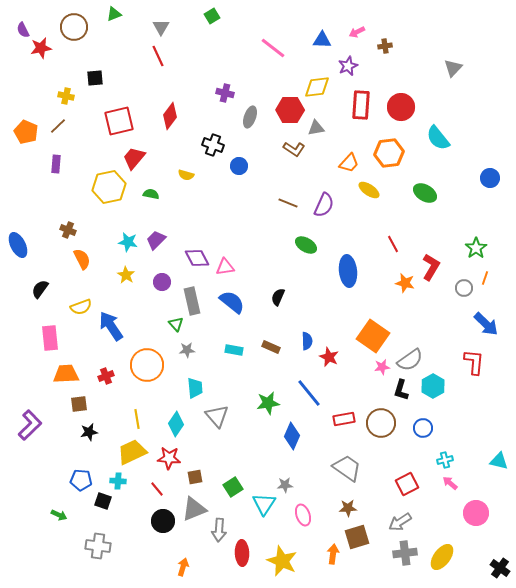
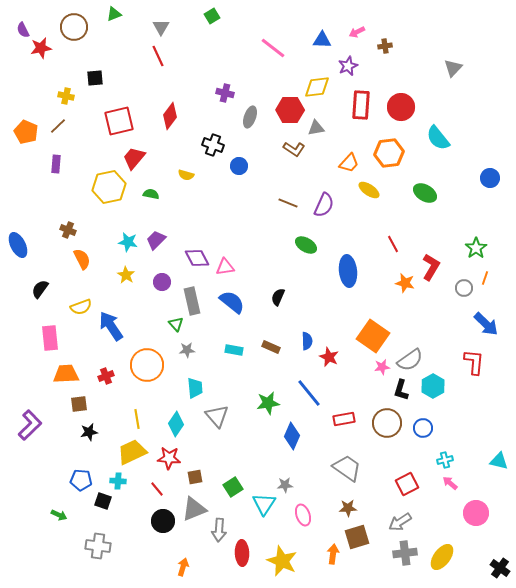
brown circle at (381, 423): moved 6 px right
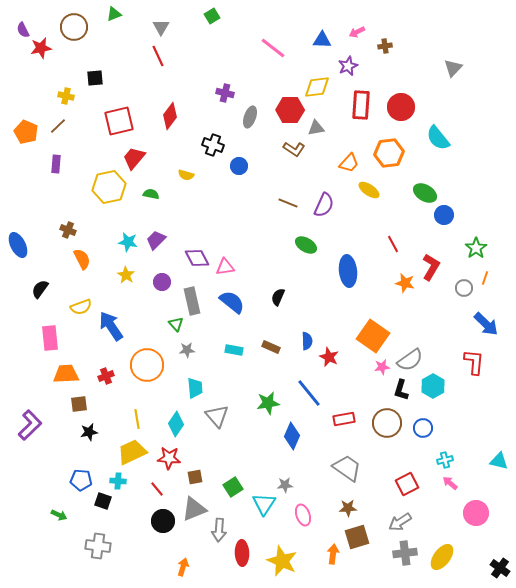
blue circle at (490, 178): moved 46 px left, 37 px down
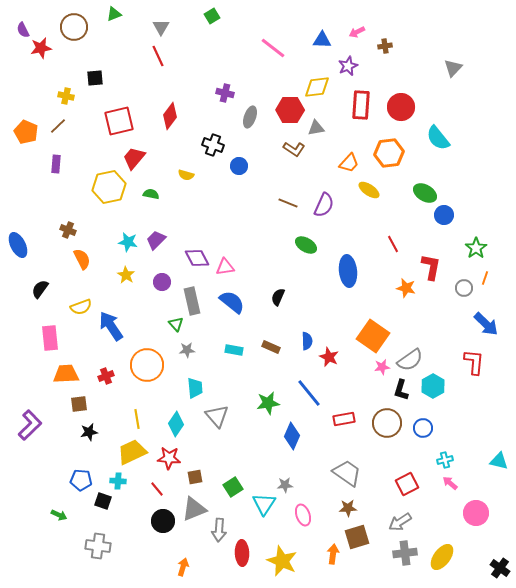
red L-shape at (431, 267): rotated 20 degrees counterclockwise
orange star at (405, 283): moved 1 px right, 5 px down
gray trapezoid at (347, 468): moved 5 px down
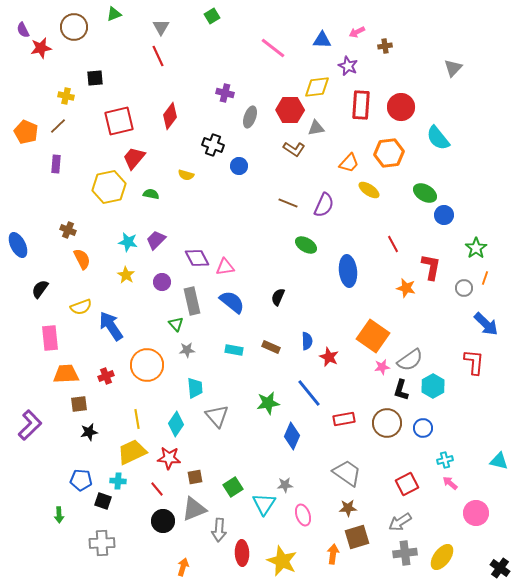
purple star at (348, 66): rotated 24 degrees counterclockwise
green arrow at (59, 515): rotated 63 degrees clockwise
gray cross at (98, 546): moved 4 px right, 3 px up; rotated 10 degrees counterclockwise
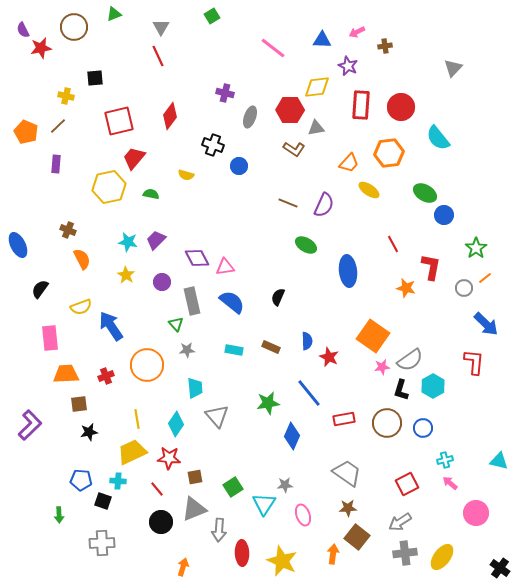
orange line at (485, 278): rotated 32 degrees clockwise
black circle at (163, 521): moved 2 px left, 1 px down
brown square at (357, 537): rotated 35 degrees counterclockwise
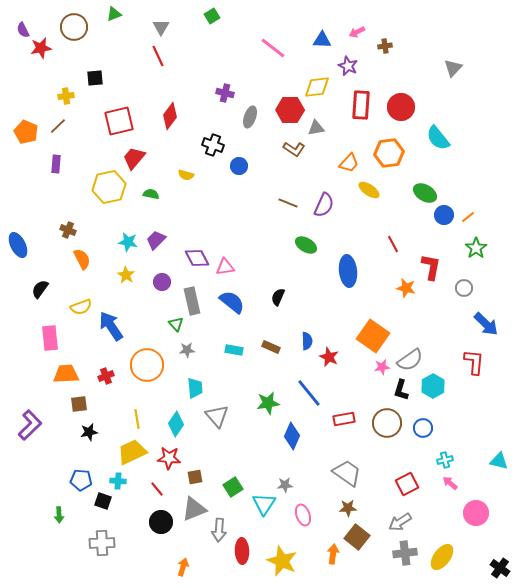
yellow cross at (66, 96): rotated 21 degrees counterclockwise
orange line at (485, 278): moved 17 px left, 61 px up
red ellipse at (242, 553): moved 2 px up
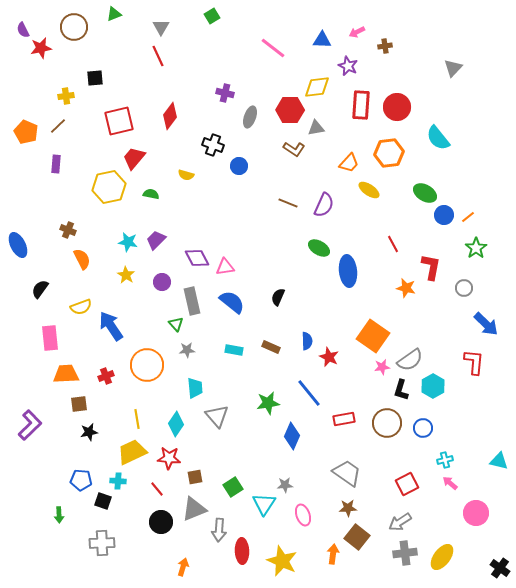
red circle at (401, 107): moved 4 px left
green ellipse at (306, 245): moved 13 px right, 3 px down
